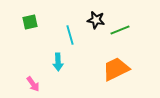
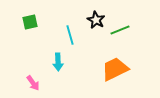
black star: rotated 18 degrees clockwise
orange trapezoid: moved 1 px left
pink arrow: moved 1 px up
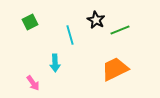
green square: rotated 14 degrees counterclockwise
cyan arrow: moved 3 px left, 1 px down
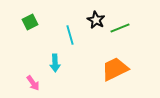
green line: moved 2 px up
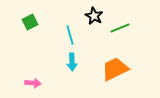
black star: moved 2 px left, 4 px up
cyan arrow: moved 17 px right, 1 px up
pink arrow: rotated 49 degrees counterclockwise
